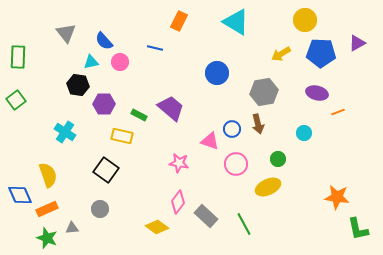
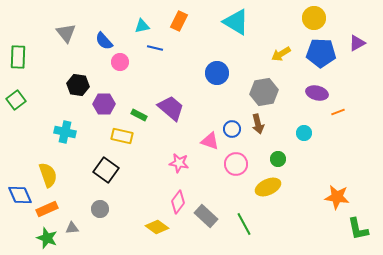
yellow circle at (305, 20): moved 9 px right, 2 px up
cyan triangle at (91, 62): moved 51 px right, 36 px up
cyan cross at (65, 132): rotated 20 degrees counterclockwise
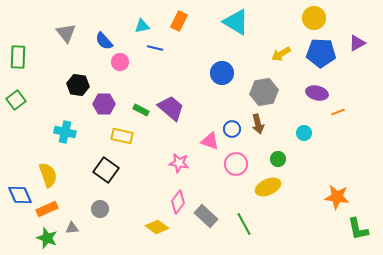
blue circle at (217, 73): moved 5 px right
green rectangle at (139, 115): moved 2 px right, 5 px up
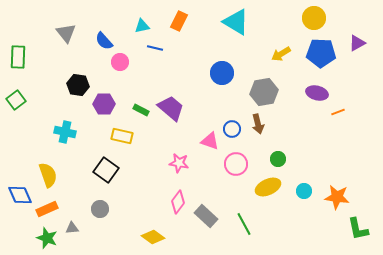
cyan circle at (304, 133): moved 58 px down
yellow diamond at (157, 227): moved 4 px left, 10 px down
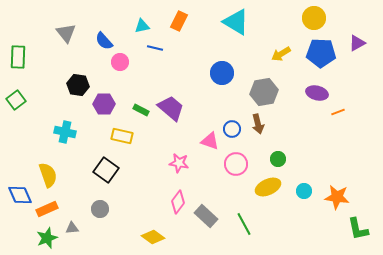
green star at (47, 238): rotated 30 degrees clockwise
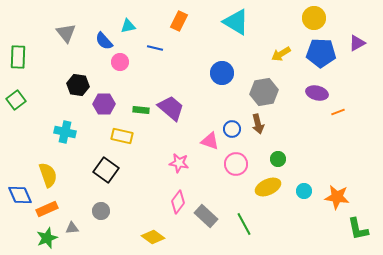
cyan triangle at (142, 26): moved 14 px left
green rectangle at (141, 110): rotated 21 degrees counterclockwise
gray circle at (100, 209): moved 1 px right, 2 px down
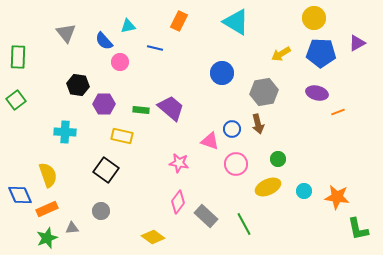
cyan cross at (65, 132): rotated 10 degrees counterclockwise
